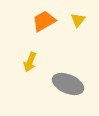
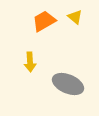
yellow triangle: moved 3 px left, 3 px up; rotated 28 degrees counterclockwise
yellow arrow: rotated 24 degrees counterclockwise
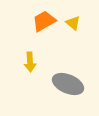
yellow triangle: moved 2 px left, 6 px down
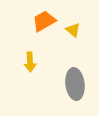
yellow triangle: moved 7 px down
gray ellipse: moved 7 px right; rotated 60 degrees clockwise
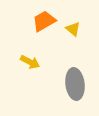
yellow triangle: moved 1 px up
yellow arrow: rotated 60 degrees counterclockwise
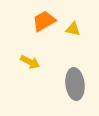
yellow triangle: rotated 28 degrees counterclockwise
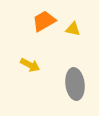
yellow arrow: moved 3 px down
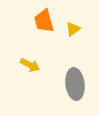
orange trapezoid: rotated 75 degrees counterclockwise
yellow triangle: rotated 49 degrees counterclockwise
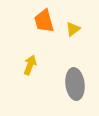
yellow arrow: rotated 96 degrees counterclockwise
